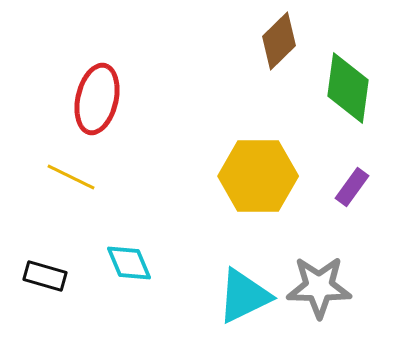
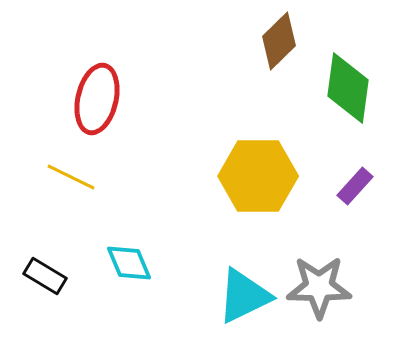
purple rectangle: moved 3 px right, 1 px up; rotated 6 degrees clockwise
black rectangle: rotated 15 degrees clockwise
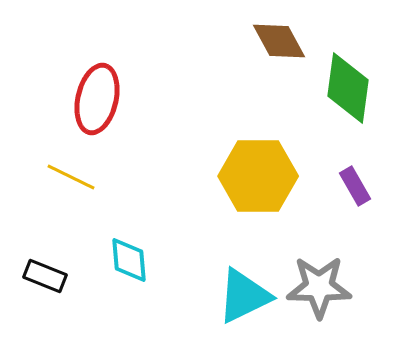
brown diamond: rotated 74 degrees counterclockwise
purple rectangle: rotated 72 degrees counterclockwise
cyan diamond: moved 3 px up; rotated 18 degrees clockwise
black rectangle: rotated 9 degrees counterclockwise
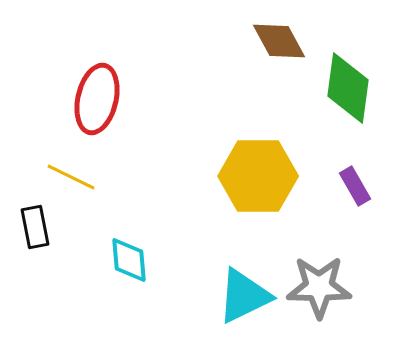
black rectangle: moved 10 px left, 49 px up; rotated 57 degrees clockwise
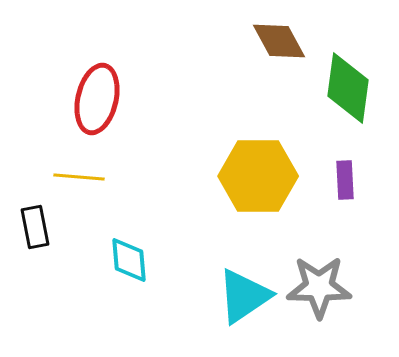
yellow line: moved 8 px right; rotated 21 degrees counterclockwise
purple rectangle: moved 10 px left, 6 px up; rotated 27 degrees clockwise
cyan triangle: rotated 8 degrees counterclockwise
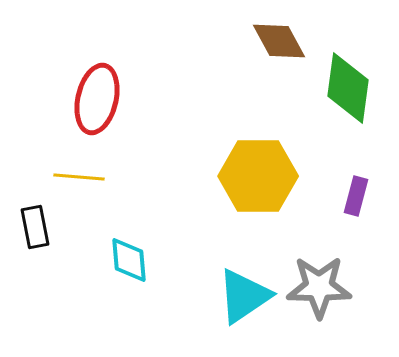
purple rectangle: moved 11 px right, 16 px down; rotated 18 degrees clockwise
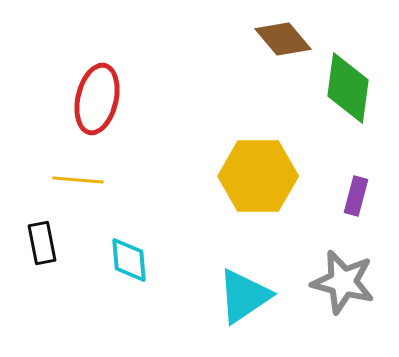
brown diamond: moved 4 px right, 2 px up; rotated 12 degrees counterclockwise
yellow line: moved 1 px left, 3 px down
black rectangle: moved 7 px right, 16 px down
gray star: moved 24 px right, 5 px up; rotated 14 degrees clockwise
